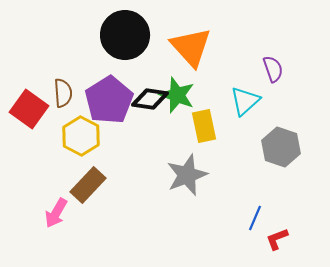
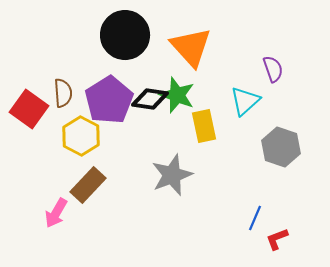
gray star: moved 15 px left
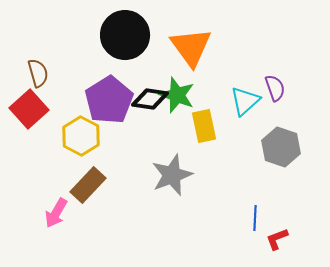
orange triangle: rotated 6 degrees clockwise
purple semicircle: moved 2 px right, 19 px down
brown semicircle: moved 25 px left, 20 px up; rotated 12 degrees counterclockwise
red square: rotated 12 degrees clockwise
blue line: rotated 20 degrees counterclockwise
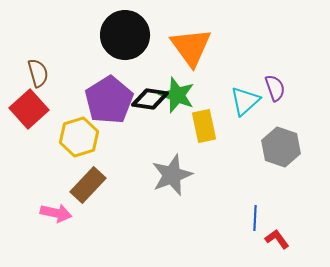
yellow hexagon: moved 2 px left, 1 px down; rotated 15 degrees clockwise
pink arrow: rotated 108 degrees counterclockwise
red L-shape: rotated 75 degrees clockwise
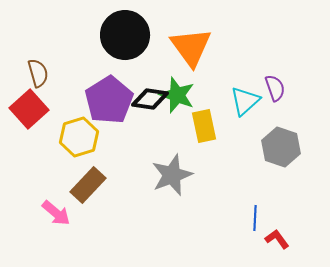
pink arrow: rotated 28 degrees clockwise
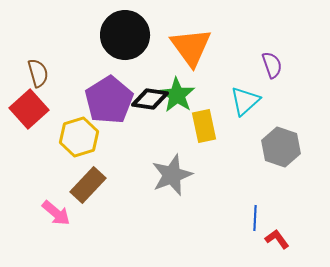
purple semicircle: moved 3 px left, 23 px up
green star: rotated 12 degrees clockwise
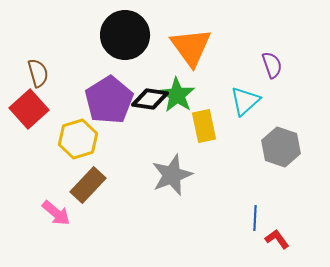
yellow hexagon: moved 1 px left, 2 px down
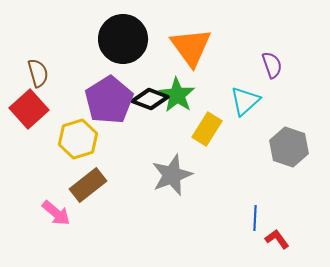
black circle: moved 2 px left, 4 px down
black diamond: rotated 12 degrees clockwise
yellow rectangle: moved 3 px right, 3 px down; rotated 44 degrees clockwise
gray hexagon: moved 8 px right
brown rectangle: rotated 9 degrees clockwise
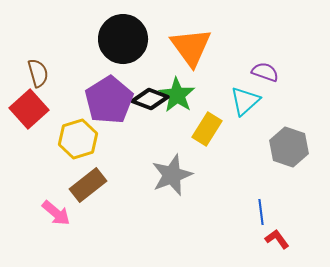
purple semicircle: moved 7 px left, 7 px down; rotated 52 degrees counterclockwise
blue line: moved 6 px right, 6 px up; rotated 10 degrees counterclockwise
